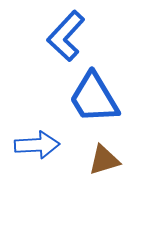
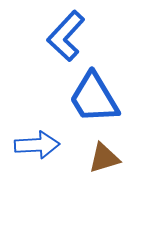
brown triangle: moved 2 px up
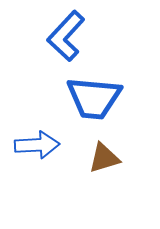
blue trapezoid: rotated 54 degrees counterclockwise
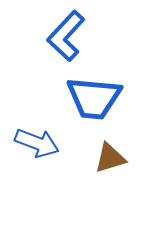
blue arrow: moved 2 px up; rotated 24 degrees clockwise
brown triangle: moved 6 px right
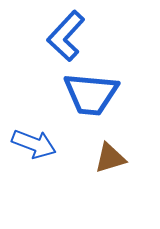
blue trapezoid: moved 3 px left, 4 px up
blue arrow: moved 3 px left, 1 px down
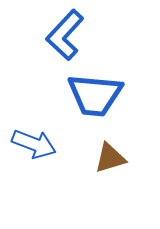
blue L-shape: moved 1 px left, 1 px up
blue trapezoid: moved 4 px right, 1 px down
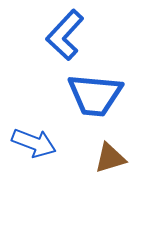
blue arrow: moved 1 px up
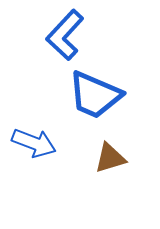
blue trapezoid: rotated 18 degrees clockwise
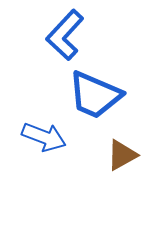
blue arrow: moved 10 px right, 6 px up
brown triangle: moved 12 px right, 3 px up; rotated 12 degrees counterclockwise
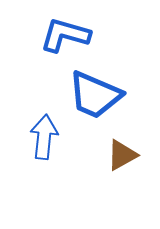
blue L-shape: rotated 63 degrees clockwise
blue arrow: rotated 105 degrees counterclockwise
